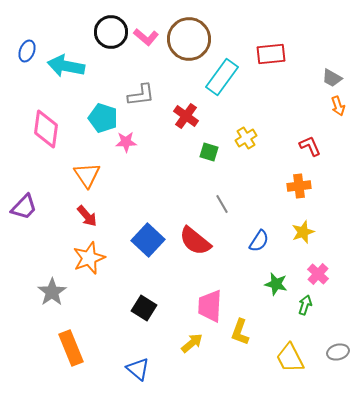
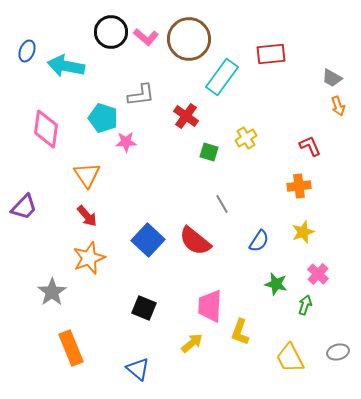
black square: rotated 10 degrees counterclockwise
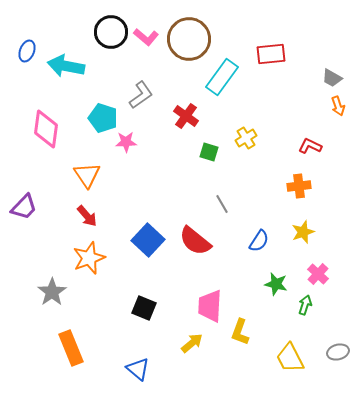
gray L-shape: rotated 28 degrees counterclockwise
red L-shape: rotated 40 degrees counterclockwise
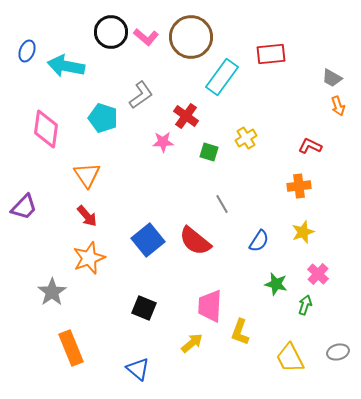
brown circle: moved 2 px right, 2 px up
pink star: moved 37 px right
blue square: rotated 8 degrees clockwise
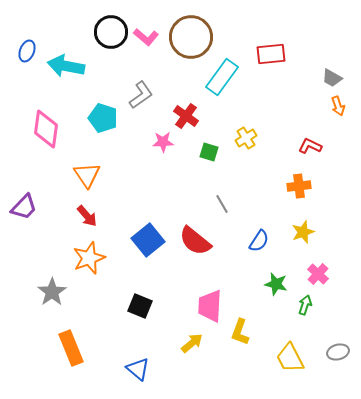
black square: moved 4 px left, 2 px up
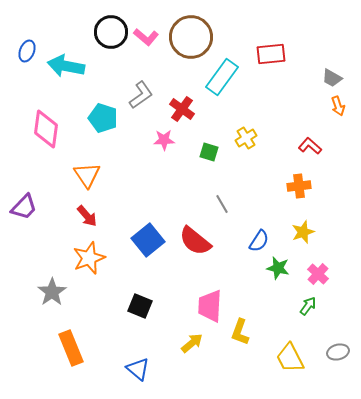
red cross: moved 4 px left, 7 px up
pink star: moved 1 px right, 2 px up
red L-shape: rotated 15 degrees clockwise
green star: moved 2 px right, 16 px up
green arrow: moved 3 px right, 1 px down; rotated 18 degrees clockwise
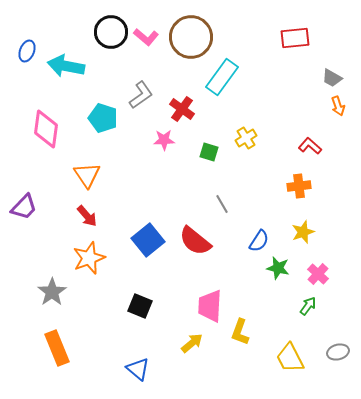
red rectangle: moved 24 px right, 16 px up
orange rectangle: moved 14 px left
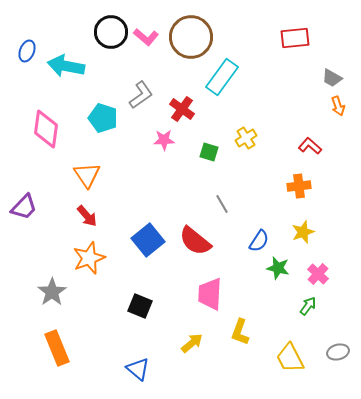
pink trapezoid: moved 12 px up
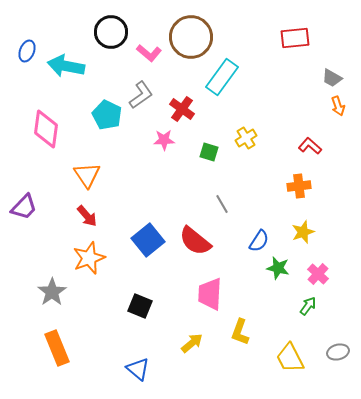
pink L-shape: moved 3 px right, 16 px down
cyan pentagon: moved 4 px right, 3 px up; rotated 8 degrees clockwise
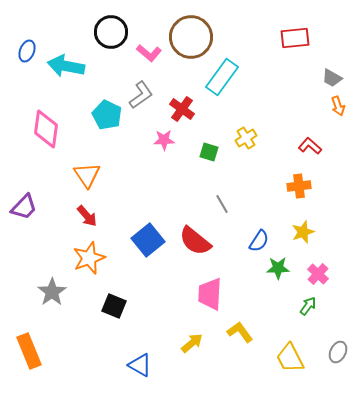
green star: rotated 15 degrees counterclockwise
black square: moved 26 px left
yellow L-shape: rotated 124 degrees clockwise
orange rectangle: moved 28 px left, 3 px down
gray ellipse: rotated 50 degrees counterclockwise
blue triangle: moved 2 px right, 4 px up; rotated 10 degrees counterclockwise
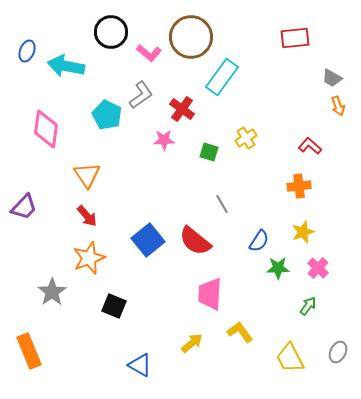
pink cross: moved 6 px up
